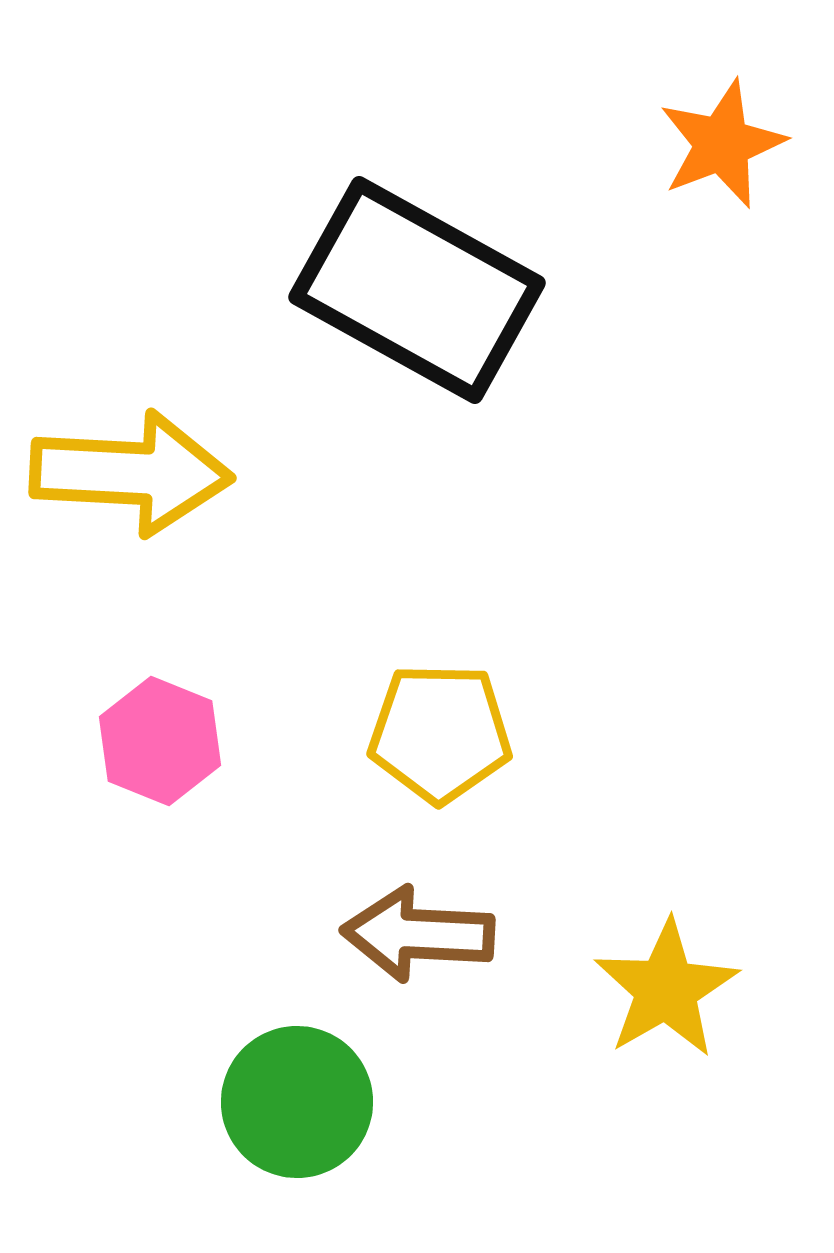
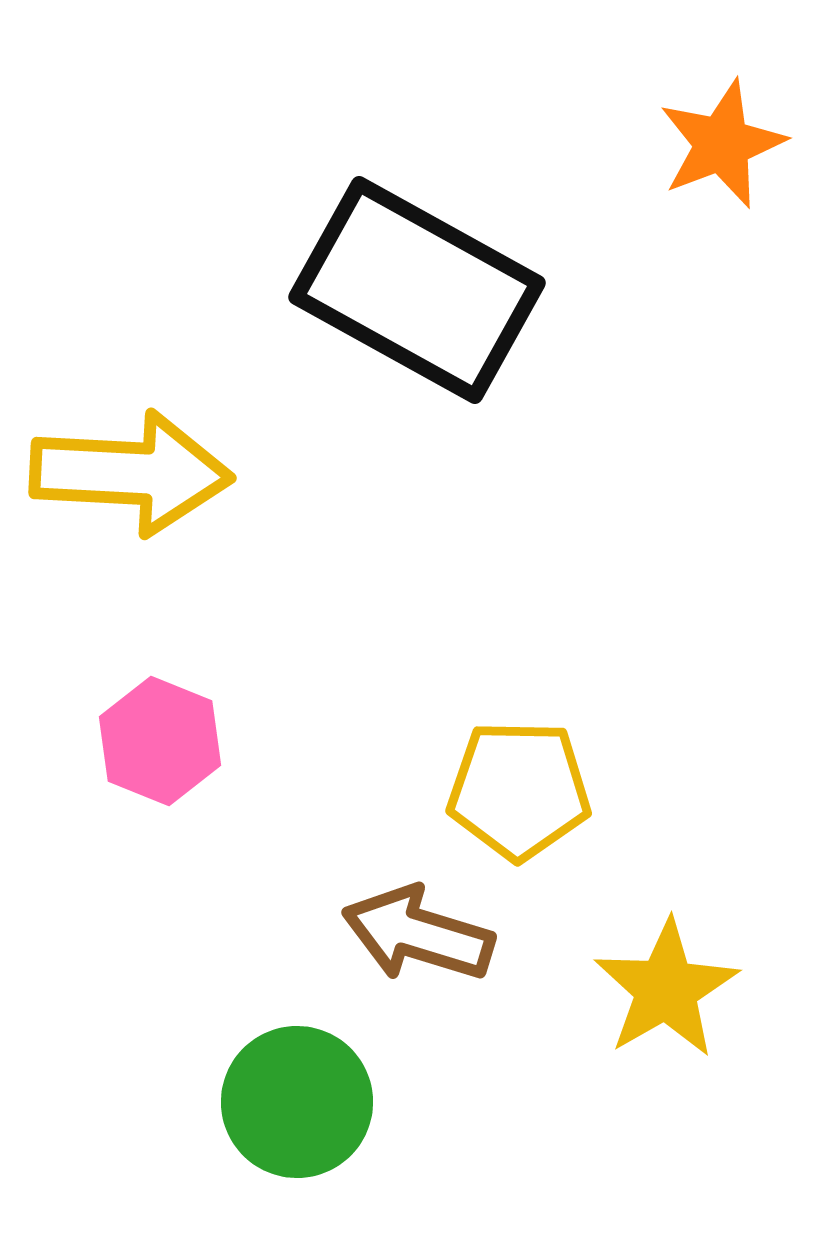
yellow pentagon: moved 79 px right, 57 px down
brown arrow: rotated 14 degrees clockwise
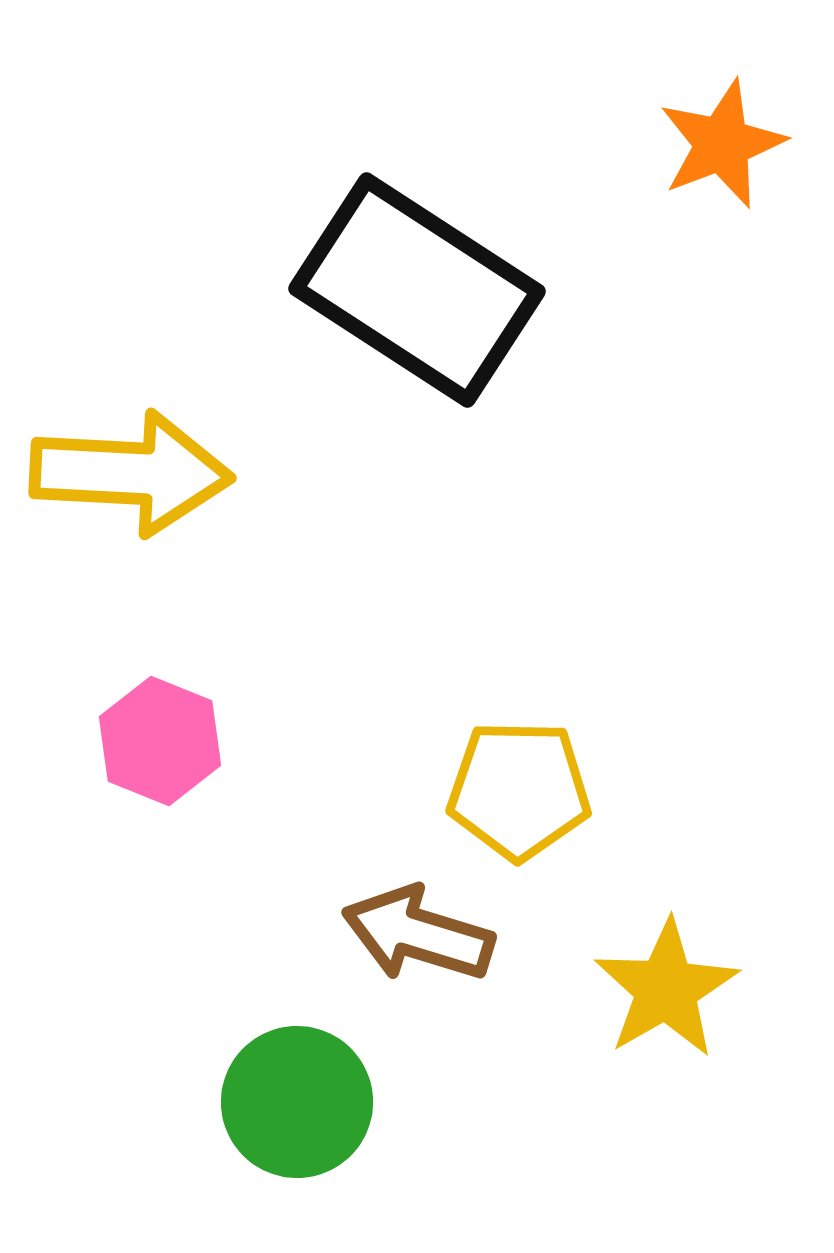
black rectangle: rotated 4 degrees clockwise
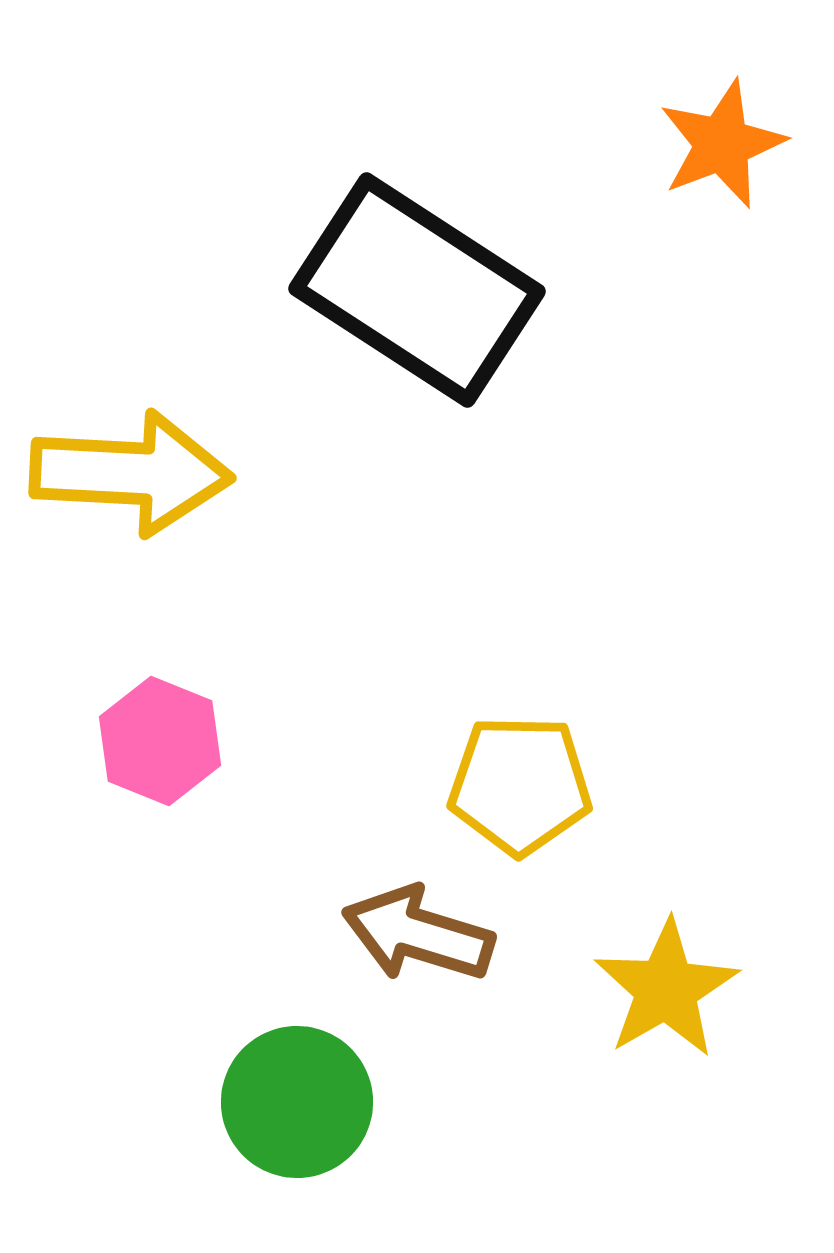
yellow pentagon: moved 1 px right, 5 px up
